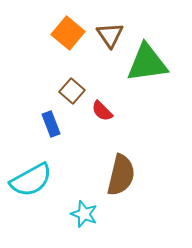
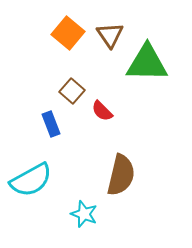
green triangle: rotated 9 degrees clockwise
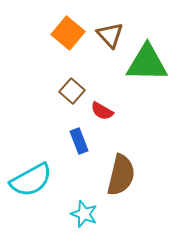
brown triangle: rotated 8 degrees counterclockwise
red semicircle: rotated 15 degrees counterclockwise
blue rectangle: moved 28 px right, 17 px down
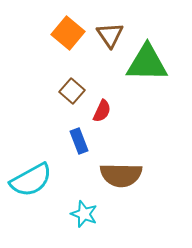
brown triangle: rotated 8 degrees clockwise
red semicircle: rotated 95 degrees counterclockwise
brown semicircle: rotated 78 degrees clockwise
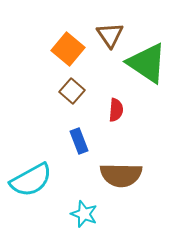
orange square: moved 16 px down
green triangle: rotated 33 degrees clockwise
red semicircle: moved 14 px right, 1 px up; rotated 20 degrees counterclockwise
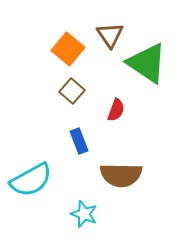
red semicircle: rotated 15 degrees clockwise
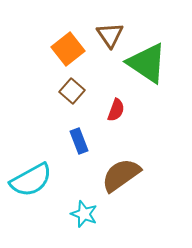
orange square: rotated 12 degrees clockwise
brown semicircle: rotated 144 degrees clockwise
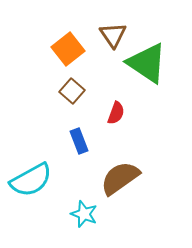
brown triangle: moved 3 px right
red semicircle: moved 3 px down
brown semicircle: moved 1 px left, 3 px down
